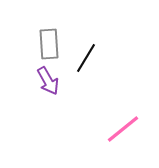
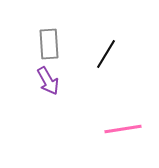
black line: moved 20 px right, 4 px up
pink line: rotated 30 degrees clockwise
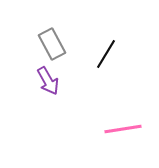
gray rectangle: moved 3 px right; rotated 24 degrees counterclockwise
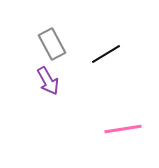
black line: rotated 28 degrees clockwise
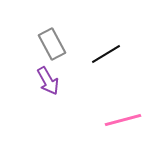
pink line: moved 9 px up; rotated 6 degrees counterclockwise
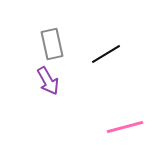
gray rectangle: rotated 16 degrees clockwise
pink line: moved 2 px right, 7 px down
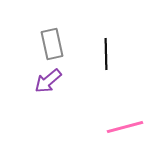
black line: rotated 60 degrees counterclockwise
purple arrow: rotated 80 degrees clockwise
